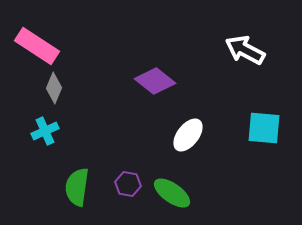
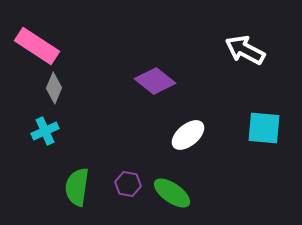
white ellipse: rotated 12 degrees clockwise
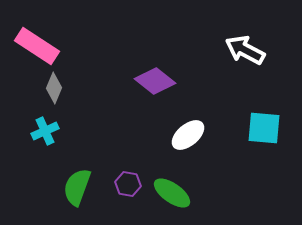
green semicircle: rotated 12 degrees clockwise
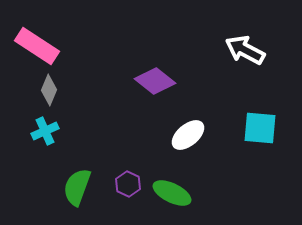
gray diamond: moved 5 px left, 2 px down
cyan square: moved 4 px left
purple hexagon: rotated 15 degrees clockwise
green ellipse: rotated 9 degrees counterclockwise
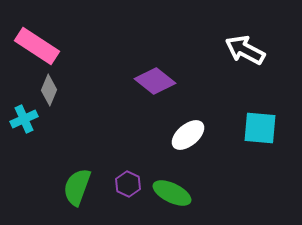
cyan cross: moved 21 px left, 12 px up
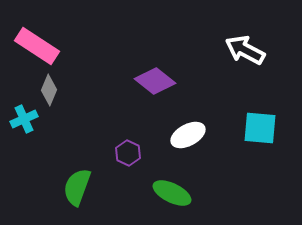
white ellipse: rotated 12 degrees clockwise
purple hexagon: moved 31 px up
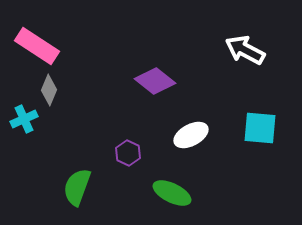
white ellipse: moved 3 px right
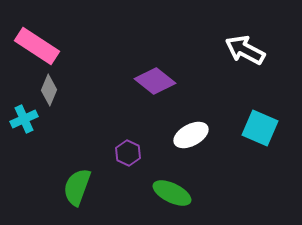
cyan square: rotated 18 degrees clockwise
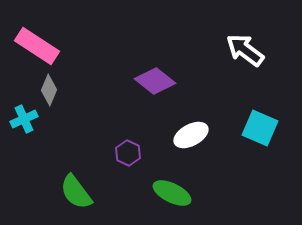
white arrow: rotated 9 degrees clockwise
green semicircle: moved 1 px left, 5 px down; rotated 57 degrees counterclockwise
